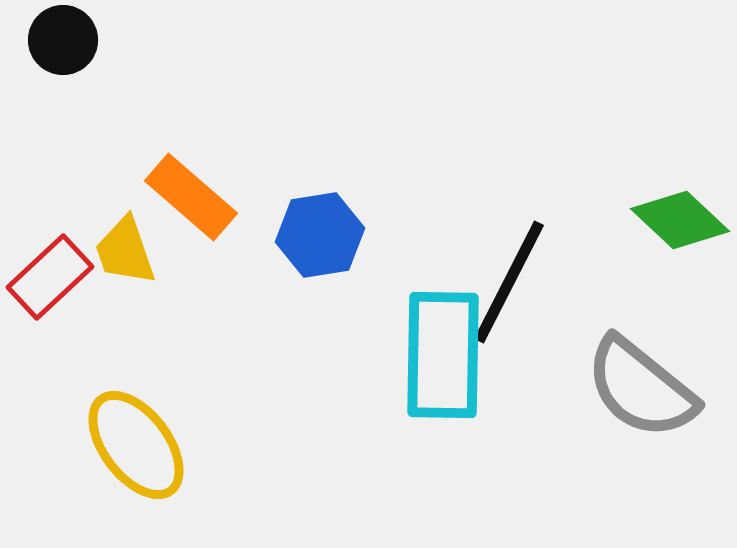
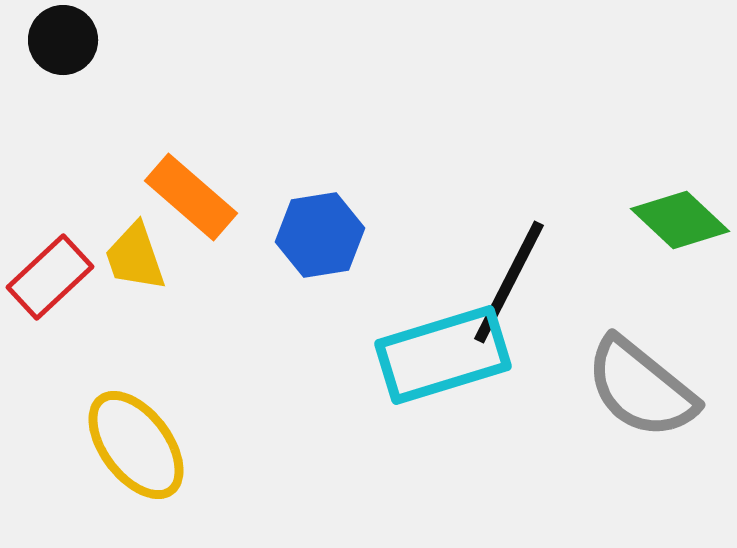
yellow trapezoid: moved 10 px right, 6 px down
cyan rectangle: rotated 72 degrees clockwise
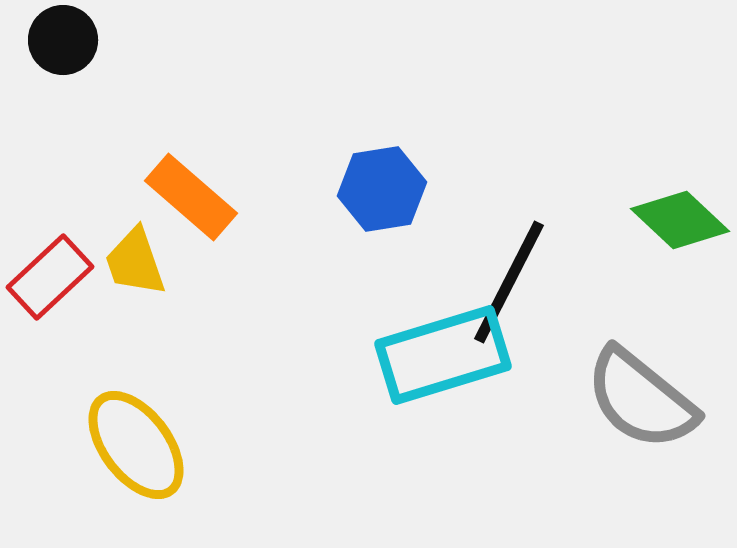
blue hexagon: moved 62 px right, 46 px up
yellow trapezoid: moved 5 px down
gray semicircle: moved 11 px down
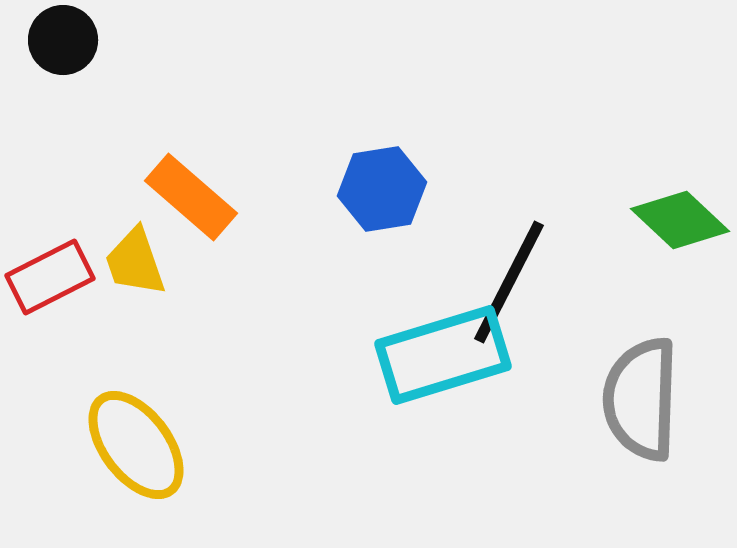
red rectangle: rotated 16 degrees clockwise
gray semicircle: rotated 53 degrees clockwise
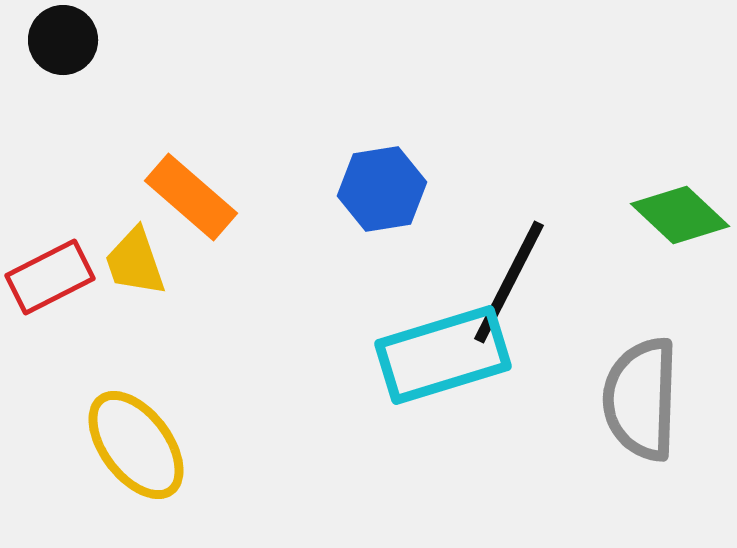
green diamond: moved 5 px up
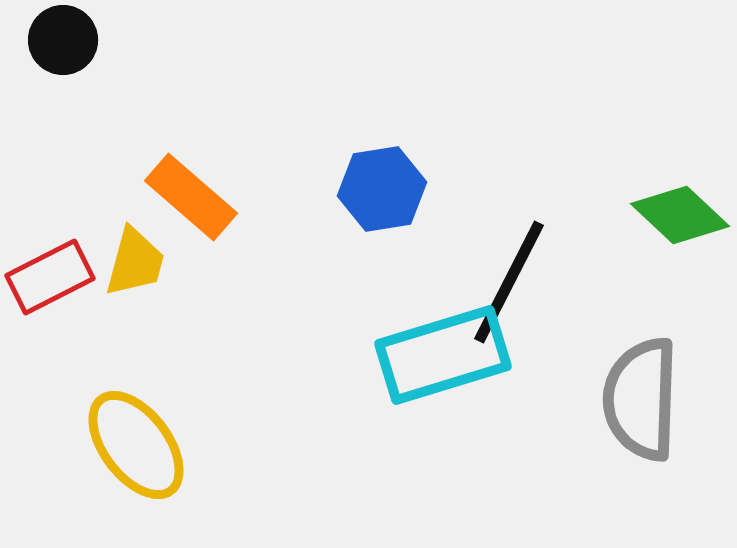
yellow trapezoid: rotated 146 degrees counterclockwise
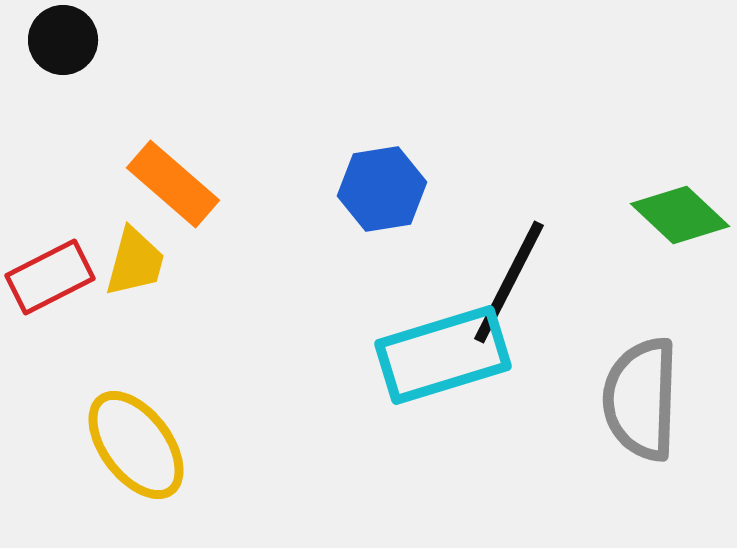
orange rectangle: moved 18 px left, 13 px up
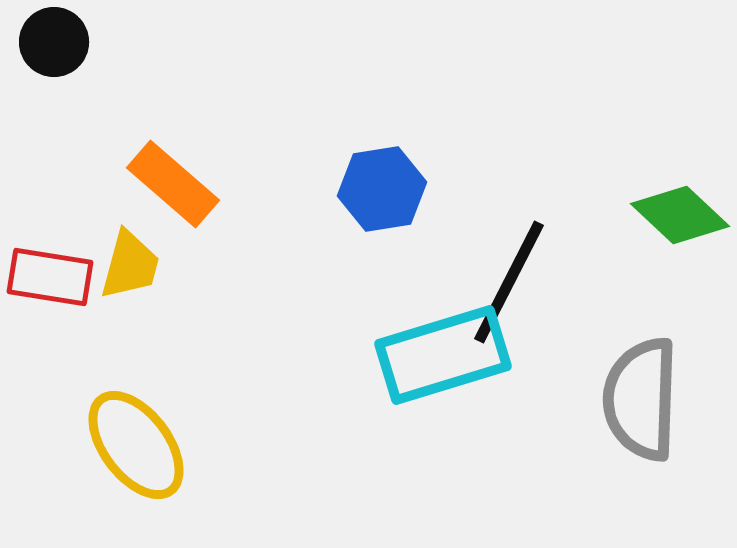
black circle: moved 9 px left, 2 px down
yellow trapezoid: moved 5 px left, 3 px down
red rectangle: rotated 36 degrees clockwise
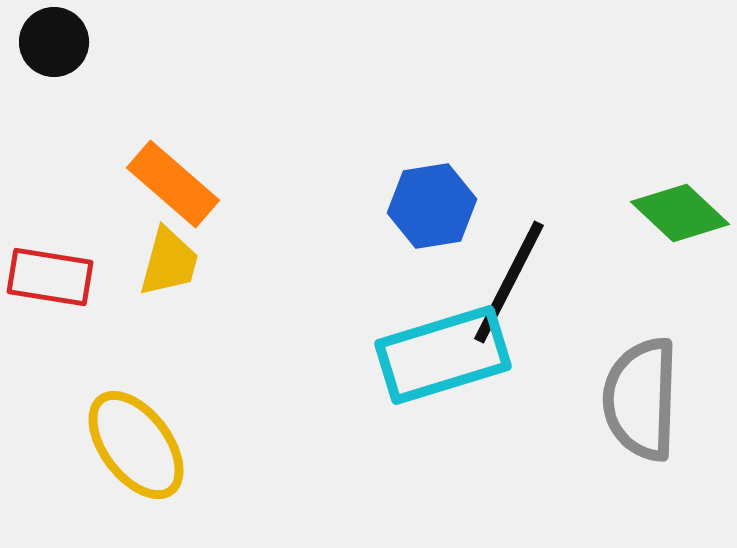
blue hexagon: moved 50 px right, 17 px down
green diamond: moved 2 px up
yellow trapezoid: moved 39 px right, 3 px up
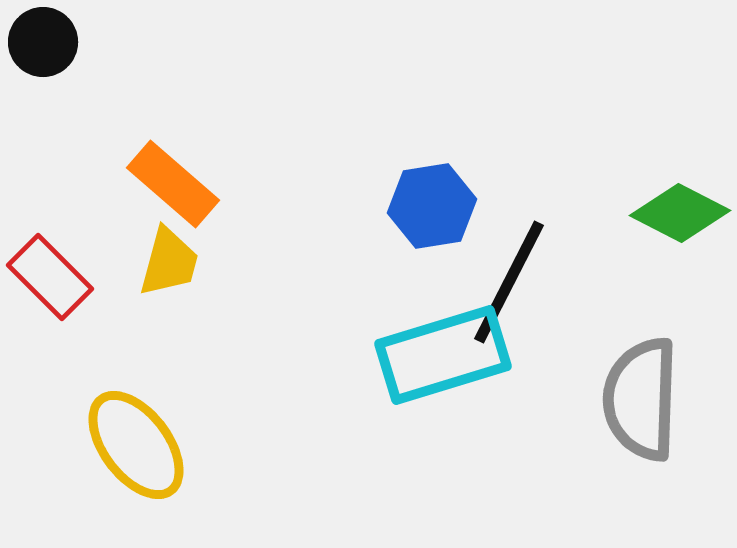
black circle: moved 11 px left
green diamond: rotated 16 degrees counterclockwise
red rectangle: rotated 36 degrees clockwise
